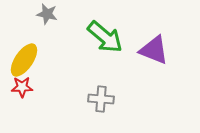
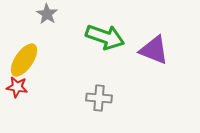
gray star: rotated 20 degrees clockwise
green arrow: rotated 21 degrees counterclockwise
red star: moved 5 px left; rotated 10 degrees clockwise
gray cross: moved 2 px left, 1 px up
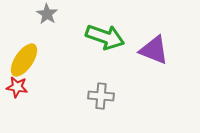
gray cross: moved 2 px right, 2 px up
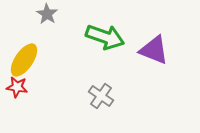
gray cross: rotated 30 degrees clockwise
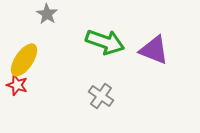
green arrow: moved 5 px down
red star: moved 2 px up; rotated 10 degrees clockwise
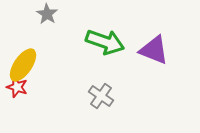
yellow ellipse: moved 1 px left, 5 px down
red star: moved 2 px down
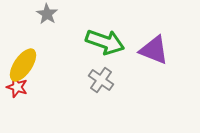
gray cross: moved 16 px up
